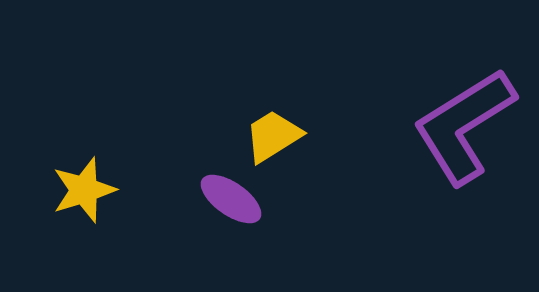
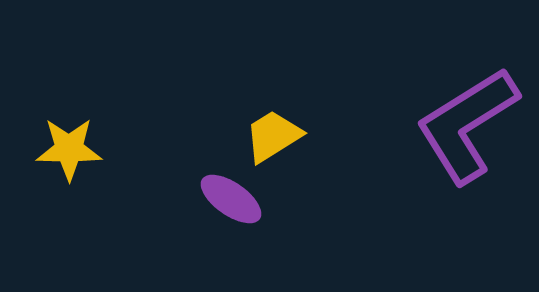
purple L-shape: moved 3 px right, 1 px up
yellow star: moved 15 px left, 41 px up; rotated 18 degrees clockwise
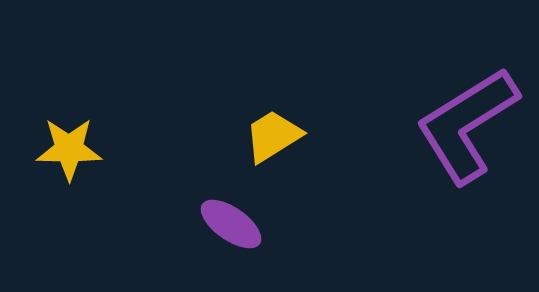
purple ellipse: moved 25 px down
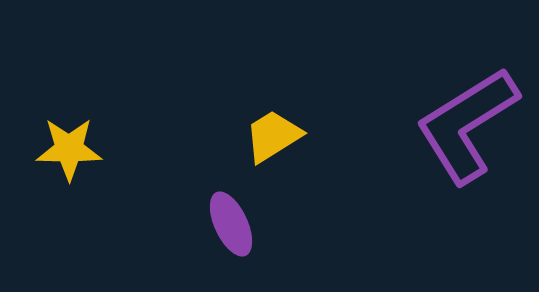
purple ellipse: rotated 30 degrees clockwise
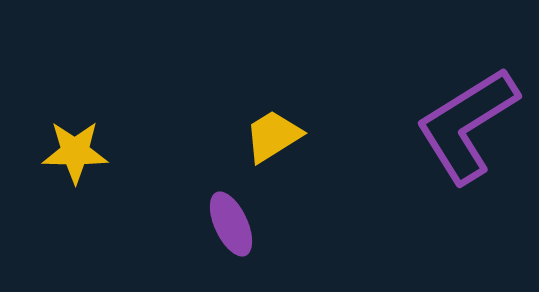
yellow star: moved 6 px right, 3 px down
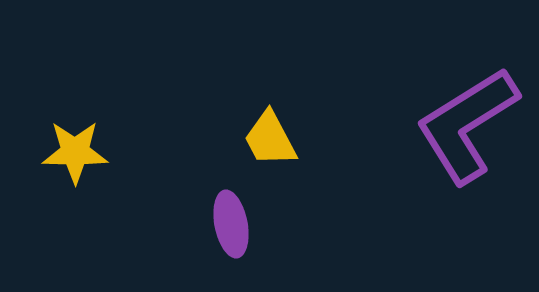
yellow trapezoid: moved 3 px left, 3 px down; rotated 86 degrees counterclockwise
purple ellipse: rotated 14 degrees clockwise
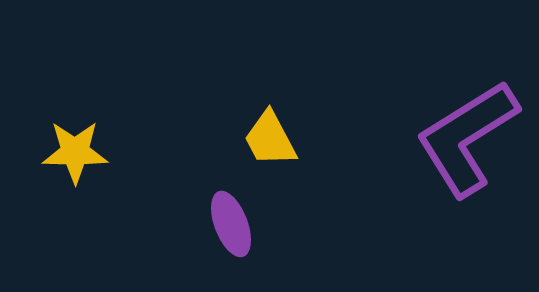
purple L-shape: moved 13 px down
purple ellipse: rotated 10 degrees counterclockwise
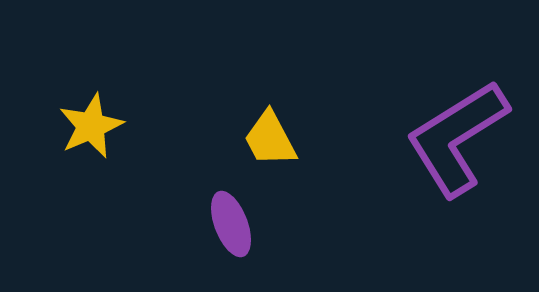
purple L-shape: moved 10 px left
yellow star: moved 16 px right, 26 px up; rotated 24 degrees counterclockwise
